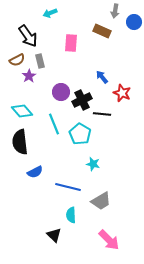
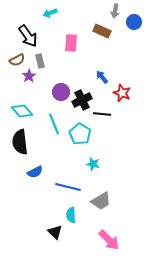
black triangle: moved 1 px right, 3 px up
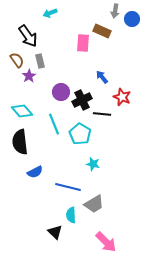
blue circle: moved 2 px left, 3 px up
pink rectangle: moved 12 px right
brown semicircle: rotated 98 degrees counterclockwise
red star: moved 4 px down
gray trapezoid: moved 7 px left, 3 px down
pink arrow: moved 3 px left, 2 px down
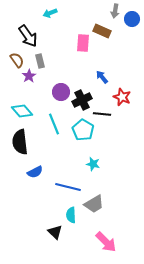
cyan pentagon: moved 3 px right, 4 px up
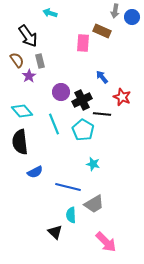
cyan arrow: rotated 40 degrees clockwise
blue circle: moved 2 px up
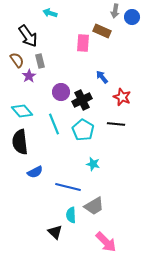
black line: moved 14 px right, 10 px down
gray trapezoid: moved 2 px down
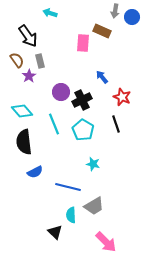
black line: rotated 66 degrees clockwise
black semicircle: moved 4 px right
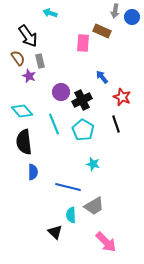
brown semicircle: moved 1 px right, 2 px up
purple star: rotated 16 degrees counterclockwise
blue semicircle: moved 2 px left; rotated 63 degrees counterclockwise
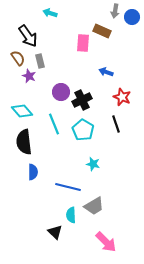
blue arrow: moved 4 px right, 5 px up; rotated 32 degrees counterclockwise
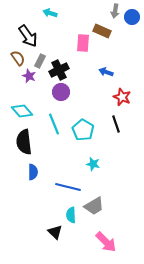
gray rectangle: rotated 40 degrees clockwise
black cross: moved 23 px left, 30 px up
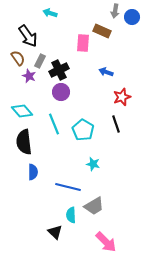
red star: rotated 30 degrees clockwise
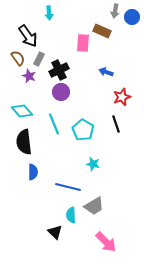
cyan arrow: moved 1 px left; rotated 112 degrees counterclockwise
gray rectangle: moved 1 px left, 2 px up
